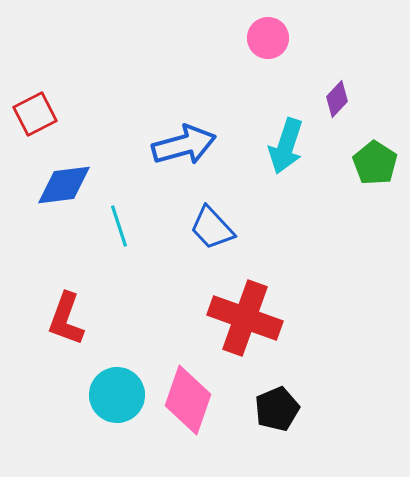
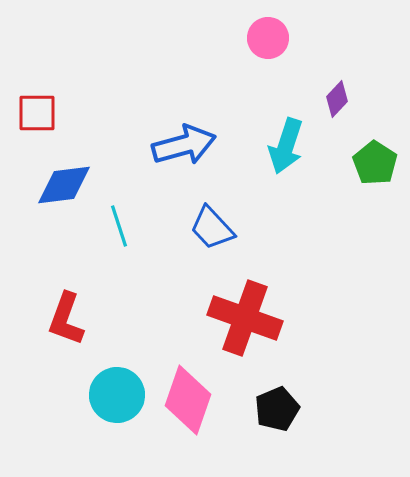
red square: moved 2 px right, 1 px up; rotated 27 degrees clockwise
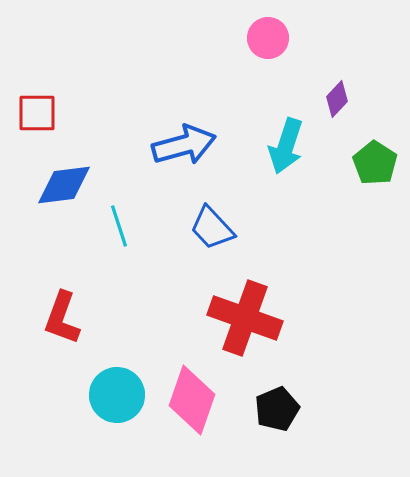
red L-shape: moved 4 px left, 1 px up
pink diamond: moved 4 px right
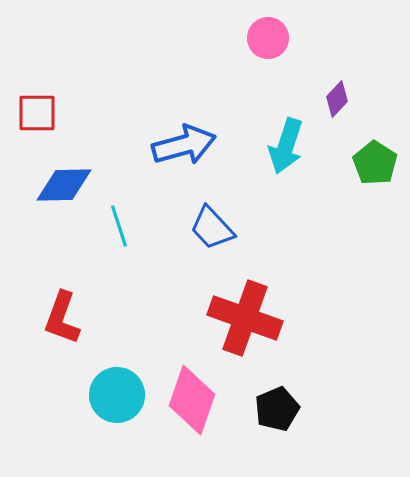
blue diamond: rotated 6 degrees clockwise
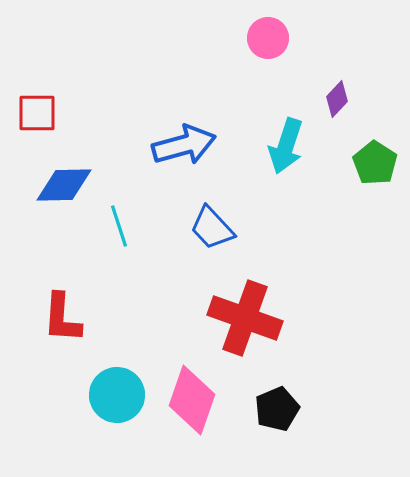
red L-shape: rotated 16 degrees counterclockwise
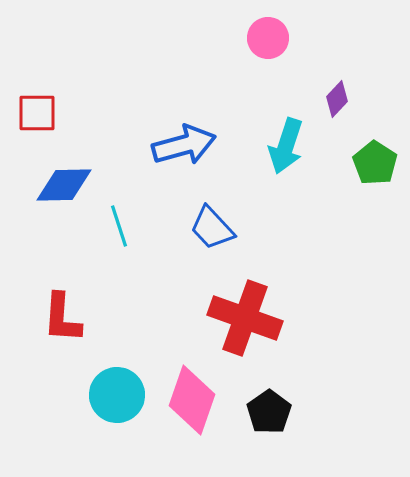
black pentagon: moved 8 px left, 3 px down; rotated 12 degrees counterclockwise
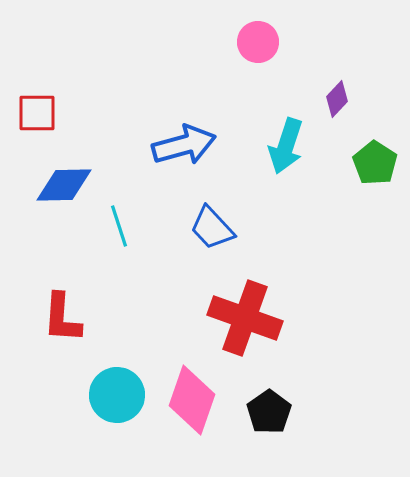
pink circle: moved 10 px left, 4 px down
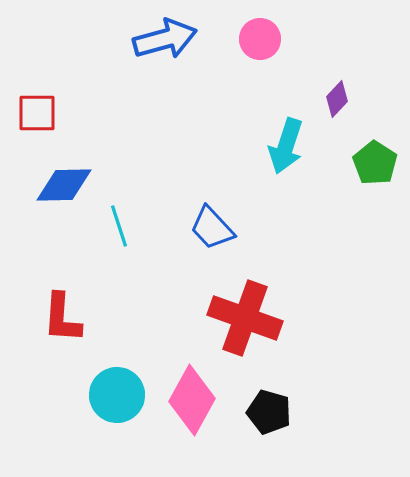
pink circle: moved 2 px right, 3 px up
blue arrow: moved 19 px left, 106 px up
pink diamond: rotated 10 degrees clockwise
black pentagon: rotated 21 degrees counterclockwise
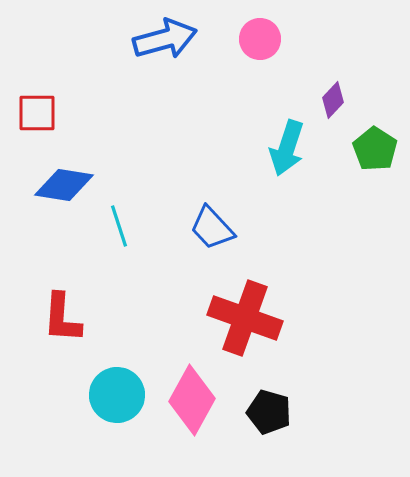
purple diamond: moved 4 px left, 1 px down
cyan arrow: moved 1 px right, 2 px down
green pentagon: moved 14 px up
blue diamond: rotated 10 degrees clockwise
